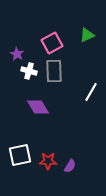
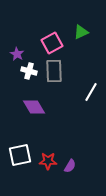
green triangle: moved 6 px left, 3 px up
purple diamond: moved 4 px left
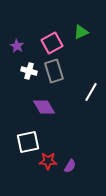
purple star: moved 8 px up
gray rectangle: rotated 15 degrees counterclockwise
purple diamond: moved 10 px right
white square: moved 8 px right, 13 px up
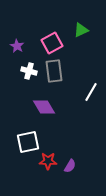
green triangle: moved 2 px up
gray rectangle: rotated 10 degrees clockwise
